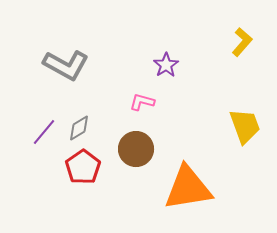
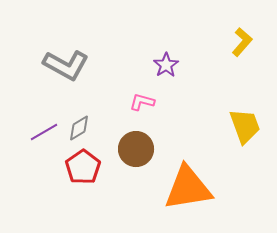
purple line: rotated 20 degrees clockwise
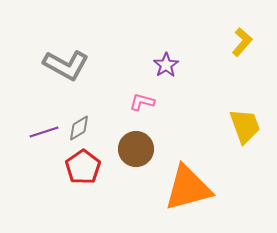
purple line: rotated 12 degrees clockwise
orange triangle: rotated 6 degrees counterclockwise
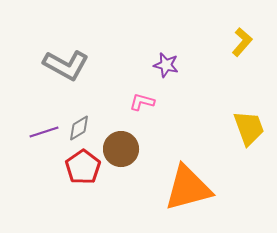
purple star: rotated 25 degrees counterclockwise
yellow trapezoid: moved 4 px right, 2 px down
brown circle: moved 15 px left
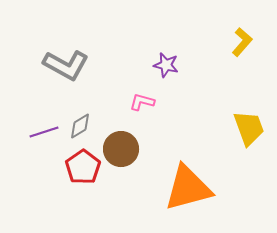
gray diamond: moved 1 px right, 2 px up
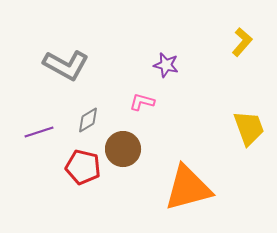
gray diamond: moved 8 px right, 6 px up
purple line: moved 5 px left
brown circle: moved 2 px right
red pentagon: rotated 24 degrees counterclockwise
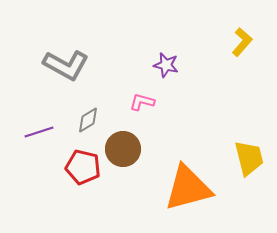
yellow trapezoid: moved 30 px down; rotated 6 degrees clockwise
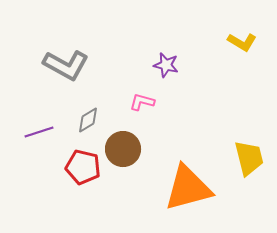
yellow L-shape: rotated 80 degrees clockwise
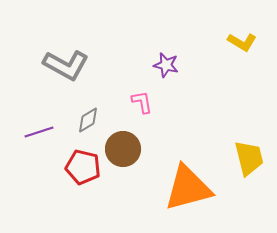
pink L-shape: rotated 65 degrees clockwise
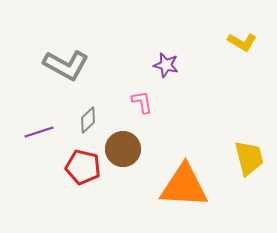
gray diamond: rotated 12 degrees counterclockwise
orange triangle: moved 4 px left, 2 px up; rotated 18 degrees clockwise
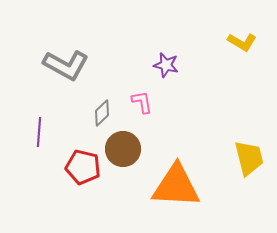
gray diamond: moved 14 px right, 7 px up
purple line: rotated 68 degrees counterclockwise
orange triangle: moved 8 px left
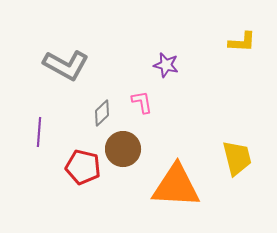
yellow L-shape: rotated 28 degrees counterclockwise
yellow trapezoid: moved 12 px left
